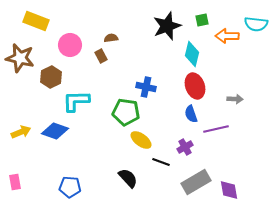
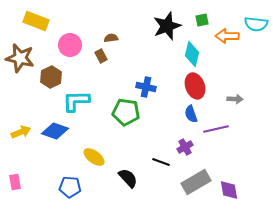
yellow ellipse: moved 47 px left, 17 px down
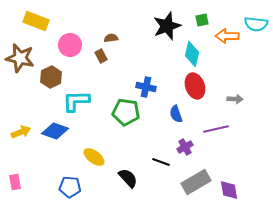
blue semicircle: moved 15 px left
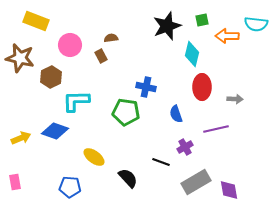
red ellipse: moved 7 px right, 1 px down; rotated 20 degrees clockwise
yellow arrow: moved 6 px down
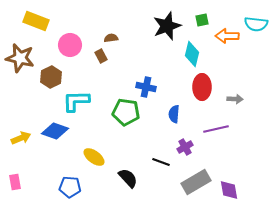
blue semicircle: moved 2 px left; rotated 24 degrees clockwise
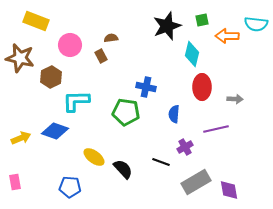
black semicircle: moved 5 px left, 9 px up
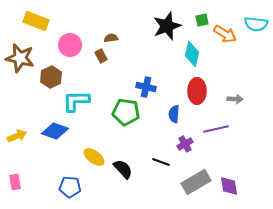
orange arrow: moved 2 px left, 2 px up; rotated 150 degrees counterclockwise
red ellipse: moved 5 px left, 4 px down
yellow arrow: moved 4 px left, 2 px up
purple cross: moved 3 px up
purple diamond: moved 4 px up
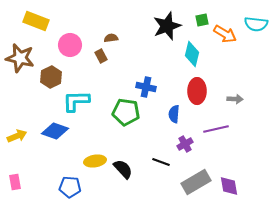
yellow ellipse: moved 1 px right, 4 px down; rotated 45 degrees counterclockwise
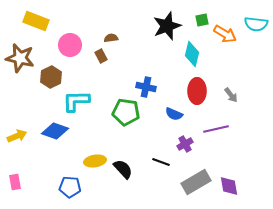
gray arrow: moved 4 px left, 4 px up; rotated 49 degrees clockwise
blue semicircle: rotated 72 degrees counterclockwise
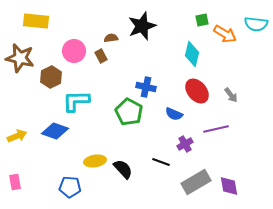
yellow rectangle: rotated 15 degrees counterclockwise
black star: moved 25 px left
pink circle: moved 4 px right, 6 px down
red ellipse: rotated 40 degrees counterclockwise
green pentagon: moved 3 px right; rotated 20 degrees clockwise
